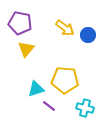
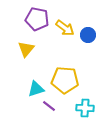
purple pentagon: moved 17 px right, 4 px up
cyan cross: rotated 12 degrees counterclockwise
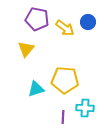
blue circle: moved 13 px up
purple line: moved 14 px right, 11 px down; rotated 56 degrees clockwise
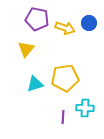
blue circle: moved 1 px right, 1 px down
yellow arrow: rotated 18 degrees counterclockwise
yellow pentagon: moved 2 px up; rotated 12 degrees counterclockwise
cyan triangle: moved 1 px left, 5 px up
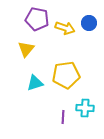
yellow pentagon: moved 1 px right, 3 px up
cyan triangle: moved 1 px up
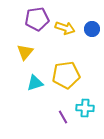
purple pentagon: rotated 20 degrees counterclockwise
blue circle: moved 3 px right, 6 px down
yellow triangle: moved 1 px left, 3 px down
purple line: rotated 32 degrees counterclockwise
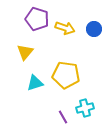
purple pentagon: rotated 25 degrees clockwise
blue circle: moved 2 px right
yellow pentagon: rotated 16 degrees clockwise
cyan cross: rotated 18 degrees counterclockwise
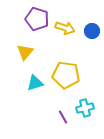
blue circle: moved 2 px left, 2 px down
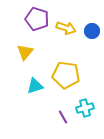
yellow arrow: moved 1 px right
cyan triangle: moved 3 px down
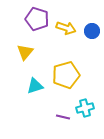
yellow pentagon: rotated 24 degrees counterclockwise
purple line: rotated 48 degrees counterclockwise
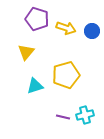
yellow triangle: moved 1 px right
cyan cross: moved 7 px down
